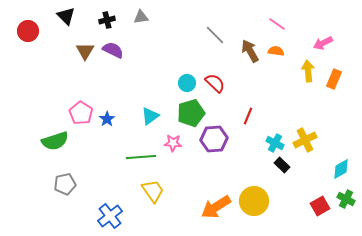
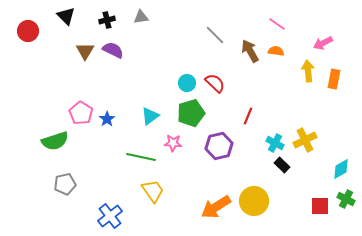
orange rectangle: rotated 12 degrees counterclockwise
purple hexagon: moved 5 px right, 7 px down; rotated 8 degrees counterclockwise
green line: rotated 16 degrees clockwise
red square: rotated 30 degrees clockwise
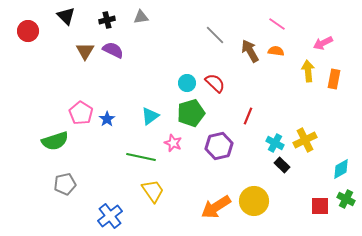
pink star: rotated 18 degrees clockwise
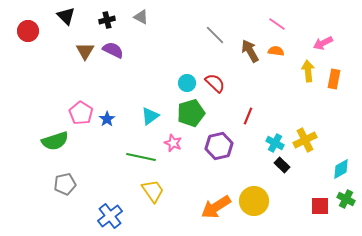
gray triangle: rotated 35 degrees clockwise
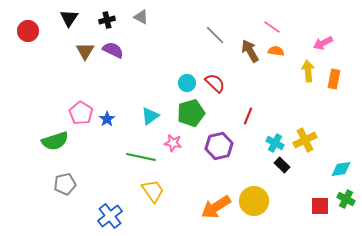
black triangle: moved 3 px right, 2 px down; rotated 18 degrees clockwise
pink line: moved 5 px left, 3 px down
pink star: rotated 12 degrees counterclockwise
cyan diamond: rotated 20 degrees clockwise
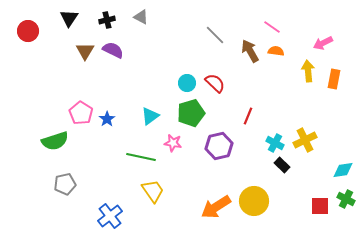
cyan diamond: moved 2 px right, 1 px down
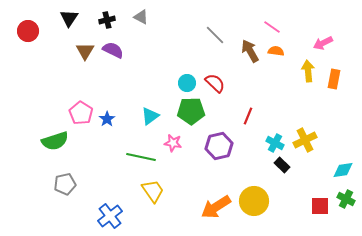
green pentagon: moved 2 px up; rotated 16 degrees clockwise
